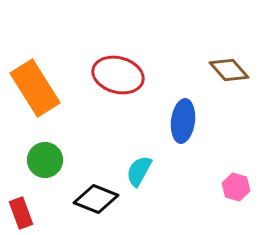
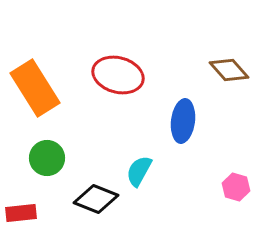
green circle: moved 2 px right, 2 px up
red rectangle: rotated 76 degrees counterclockwise
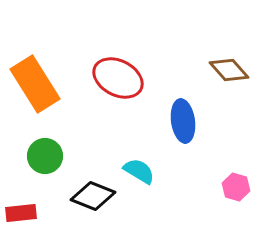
red ellipse: moved 3 px down; rotated 12 degrees clockwise
orange rectangle: moved 4 px up
blue ellipse: rotated 15 degrees counterclockwise
green circle: moved 2 px left, 2 px up
cyan semicircle: rotated 92 degrees clockwise
black diamond: moved 3 px left, 3 px up
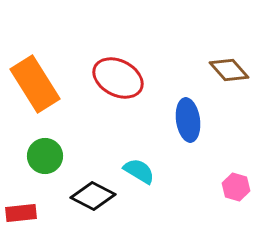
blue ellipse: moved 5 px right, 1 px up
black diamond: rotated 6 degrees clockwise
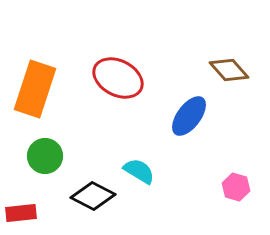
orange rectangle: moved 5 px down; rotated 50 degrees clockwise
blue ellipse: moved 1 px right, 4 px up; rotated 45 degrees clockwise
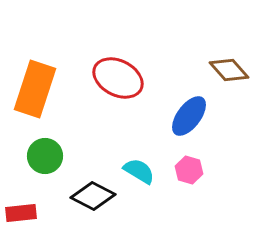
pink hexagon: moved 47 px left, 17 px up
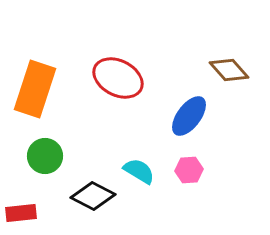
pink hexagon: rotated 20 degrees counterclockwise
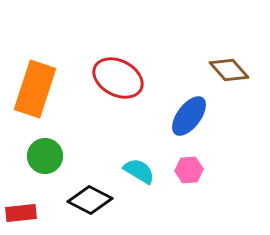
black diamond: moved 3 px left, 4 px down
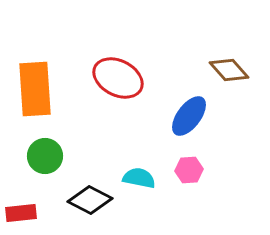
orange rectangle: rotated 22 degrees counterclockwise
cyan semicircle: moved 7 px down; rotated 20 degrees counterclockwise
